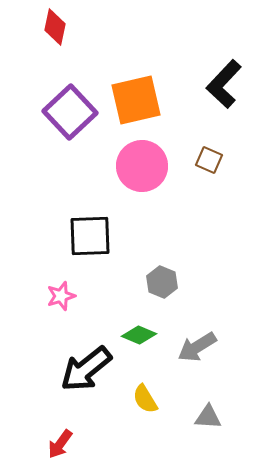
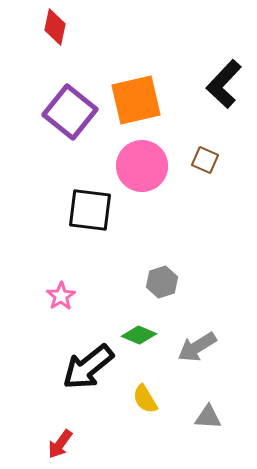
purple square: rotated 8 degrees counterclockwise
brown square: moved 4 px left
black square: moved 26 px up; rotated 9 degrees clockwise
gray hexagon: rotated 20 degrees clockwise
pink star: rotated 16 degrees counterclockwise
black arrow: moved 2 px right, 2 px up
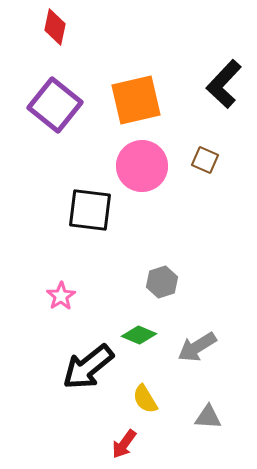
purple square: moved 15 px left, 7 px up
red arrow: moved 64 px right
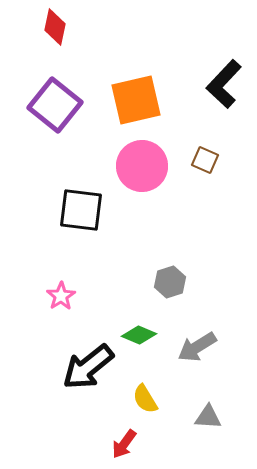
black square: moved 9 px left
gray hexagon: moved 8 px right
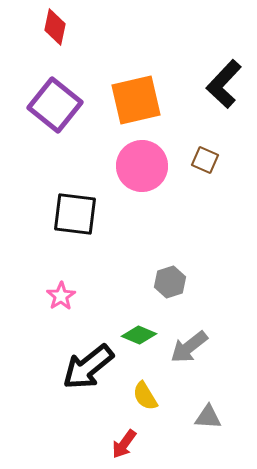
black square: moved 6 px left, 4 px down
gray arrow: moved 8 px left; rotated 6 degrees counterclockwise
yellow semicircle: moved 3 px up
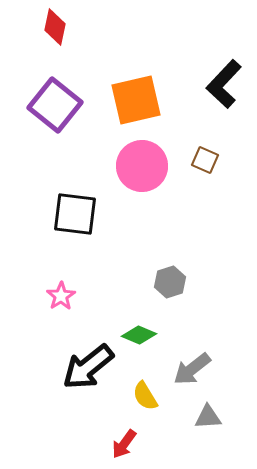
gray arrow: moved 3 px right, 22 px down
gray triangle: rotated 8 degrees counterclockwise
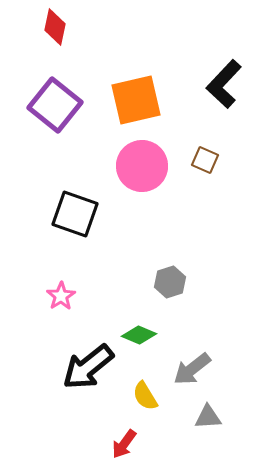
black square: rotated 12 degrees clockwise
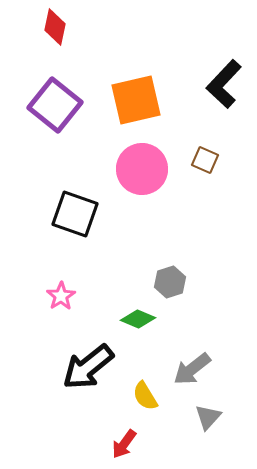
pink circle: moved 3 px down
green diamond: moved 1 px left, 16 px up
gray triangle: rotated 44 degrees counterclockwise
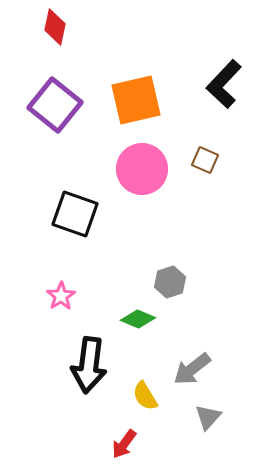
black arrow: moved 1 px right, 2 px up; rotated 44 degrees counterclockwise
